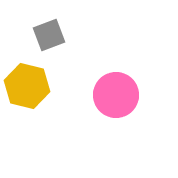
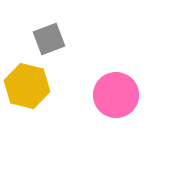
gray square: moved 4 px down
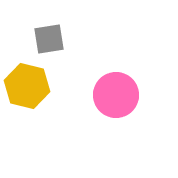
gray square: rotated 12 degrees clockwise
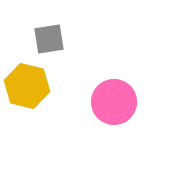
pink circle: moved 2 px left, 7 px down
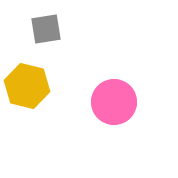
gray square: moved 3 px left, 10 px up
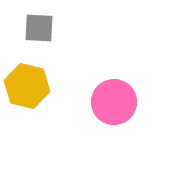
gray square: moved 7 px left, 1 px up; rotated 12 degrees clockwise
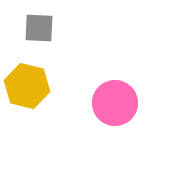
pink circle: moved 1 px right, 1 px down
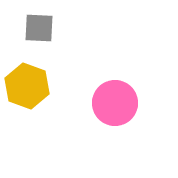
yellow hexagon: rotated 6 degrees clockwise
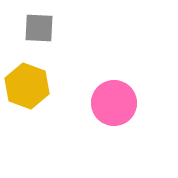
pink circle: moved 1 px left
